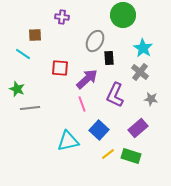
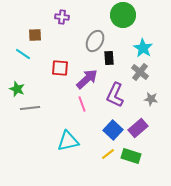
blue square: moved 14 px right
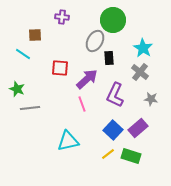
green circle: moved 10 px left, 5 px down
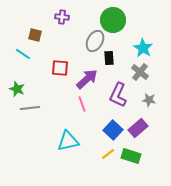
brown square: rotated 16 degrees clockwise
purple L-shape: moved 3 px right
gray star: moved 2 px left, 1 px down
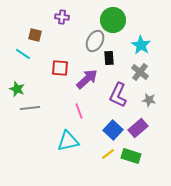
cyan star: moved 2 px left, 3 px up
pink line: moved 3 px left, 7 px down
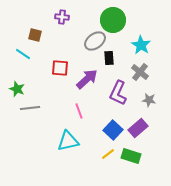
gray ellipse: rotated 25 degrees clockwise
purple L-shape: moved 2 px up
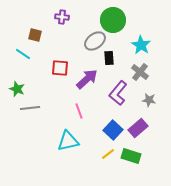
purple L-shape: rotated 15 degrees clockwise
